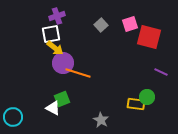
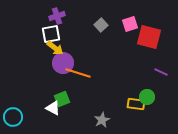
gray star: moved 1 px right; rotated 14 degrees clockwise
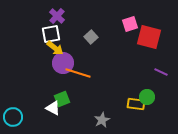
purple cross: rotated 28 degrees counterclockwise
gray square: moved 10 px left, 12 px down
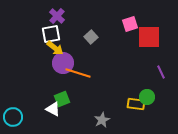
red square: rotated 15 degrees counterclockwise
purple line: rotated 40 degrees clockwise
white triangle: moved 1 px down
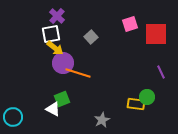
red square: moved 7 px right, 3 px up
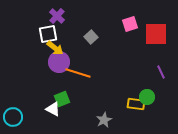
white square: moved 3 px left
purple circle: moved 4 px left, 1 px up
gray star: moved 2 px right
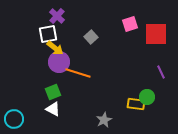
green square: moved 9 px left, 7 px up
cyan circle: moved 1 px right, 2 px down
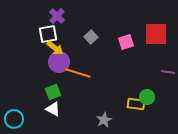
pink square: moved 4 px left, 18 px down
purple line: moved 7 px right; rotated 56 degrees counterclockwise
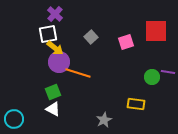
purple cross: moved 2 px left, 2 px up
red square: moved 3 px up
green circle: moved 5 px right, 20 px up
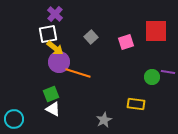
green square: moved 2 px left, 2 px down
